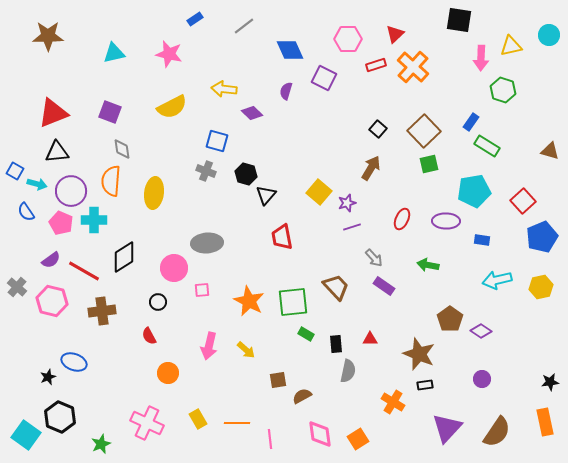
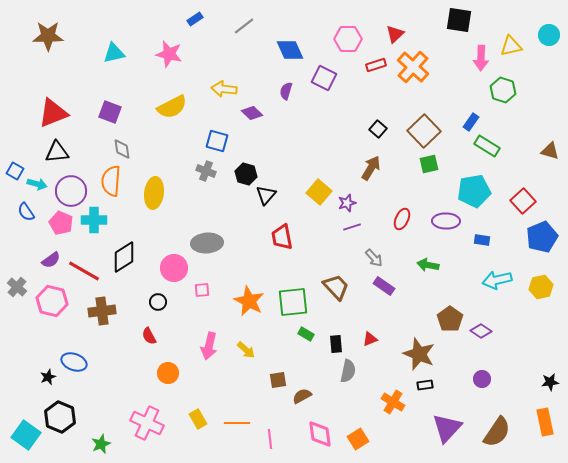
red triangle at (370, 339): rotated 21 degrees counterclockwise
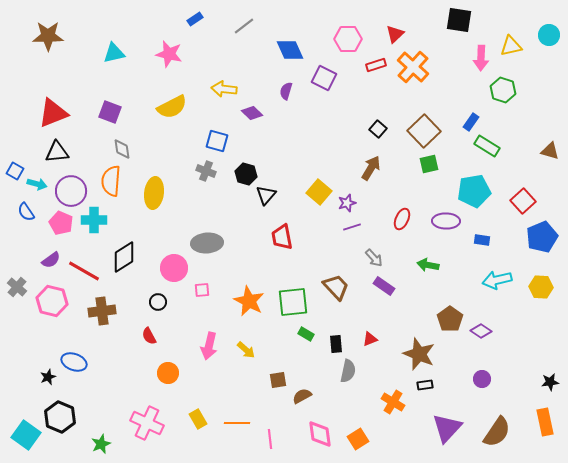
yellow hexagon at (541, 287): rotated 15 degrees clockwise
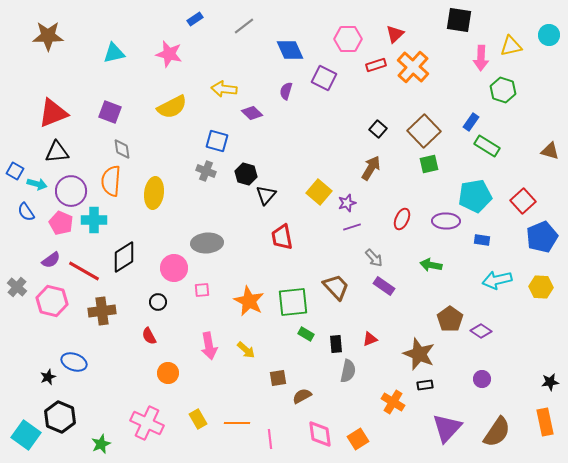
cyan pentagon at (474, 191): moved 1 px right, 5 px down
green arrow at (428, 265): moved 3 px right
pink arrow at (209, 346): rotated 24 degrees counterclockwise
brown square at (278, 380): moved 2 px up
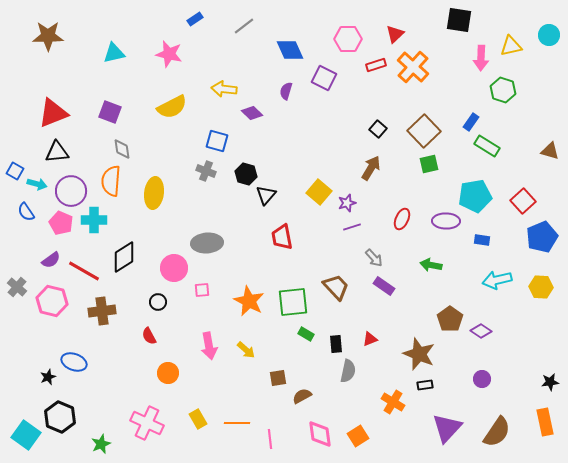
orange square at (358, 439): moved 3 px up
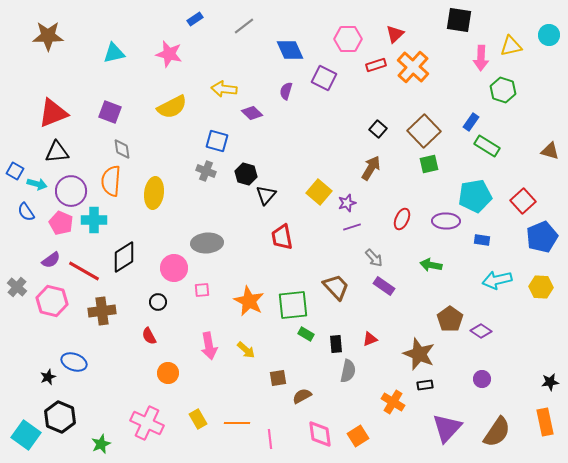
green square at (293, 302): moved 3 px down
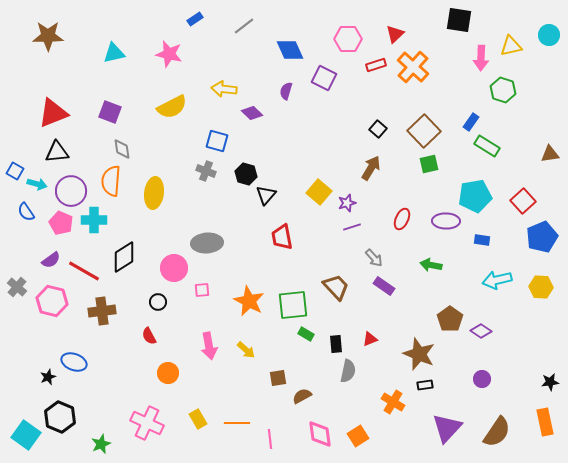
brown triangle at (550, 151): moved 3 px down; rotated 24 degrees counterclockwise
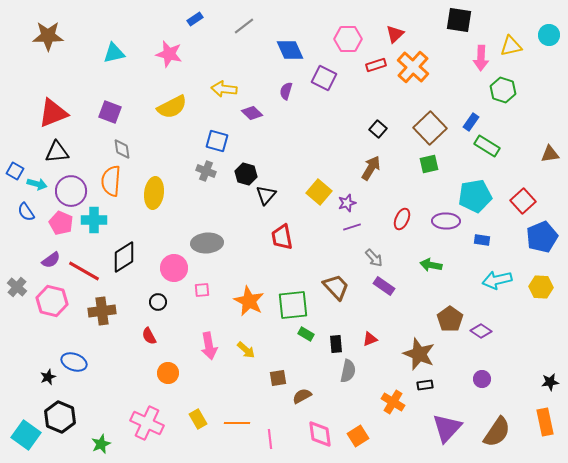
brown square at (424, 131): moved 6 px right, 3 px up
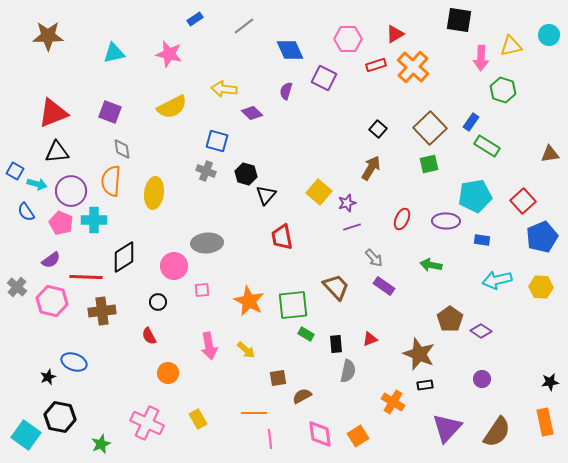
red triangle at (395, 34): rotated 12 degrees clockwise
pink circle at (174, 268): moved 2 px up
red line at (84, 271): moved 2 px right, 6 px down; rotated 28 degrees counterclockwise
black hexagon at (60, 417): rotated 12 degrees counterclockwise
orange line at (237, 423): moved 17 px right, 10 px up
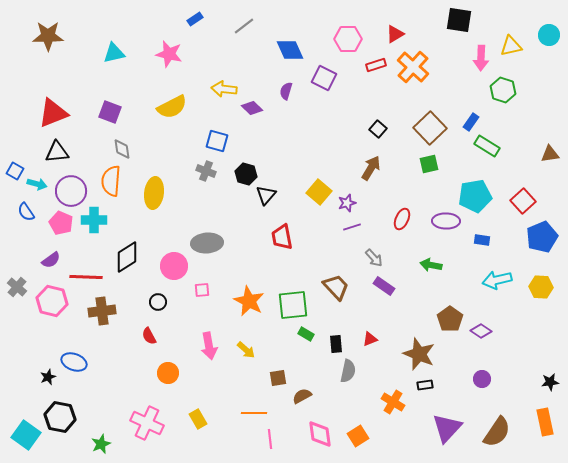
purple diamond at (252, 113): moved 5 px up
black diamond at (124, 257): moved 3 px right
